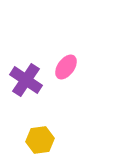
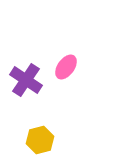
yellow hexagon: rotated 8 degrees counterclockwise
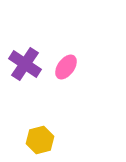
purple cross: moved 1 px left, 16 px up
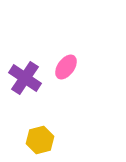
purple cross: moved 14 px down
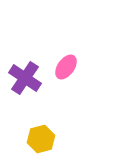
yellow hexagon: moved 1 px right, 1 px up
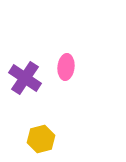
pink ellipse: rotated 30 degrees counterclockwise
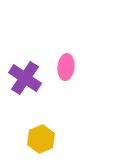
yellow hexagon: rotated 8 degrees counterclockwise
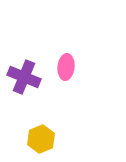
purple cross: moved 1 px left, 1 px up; rotated 12 degrees counterclockwise
